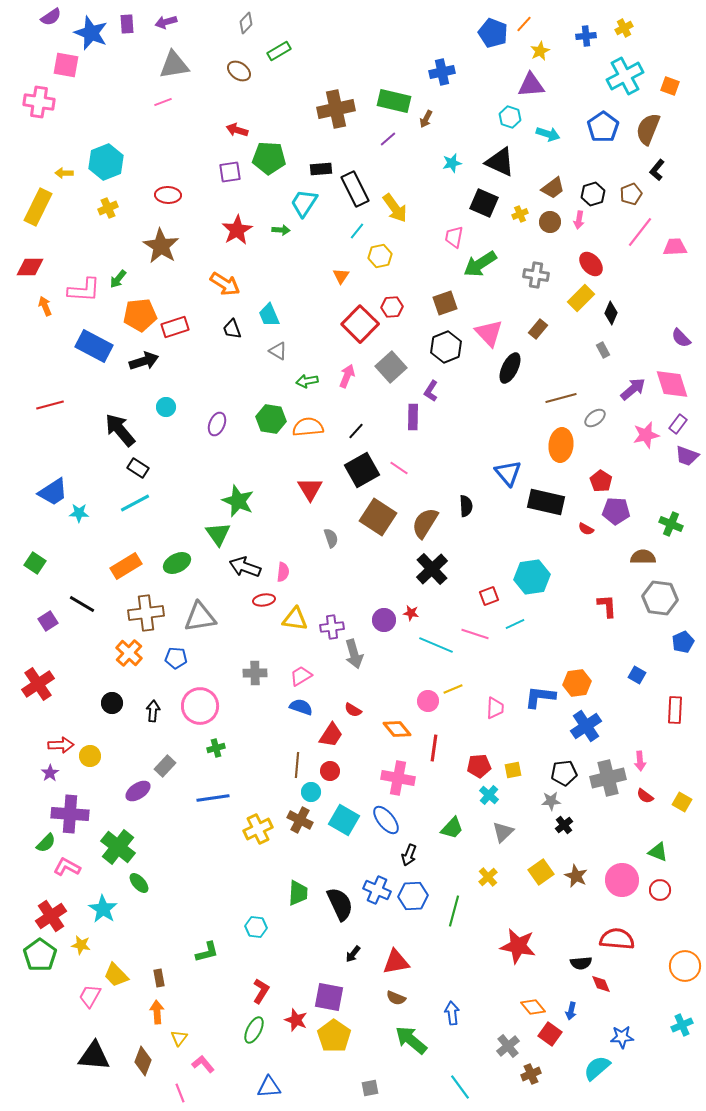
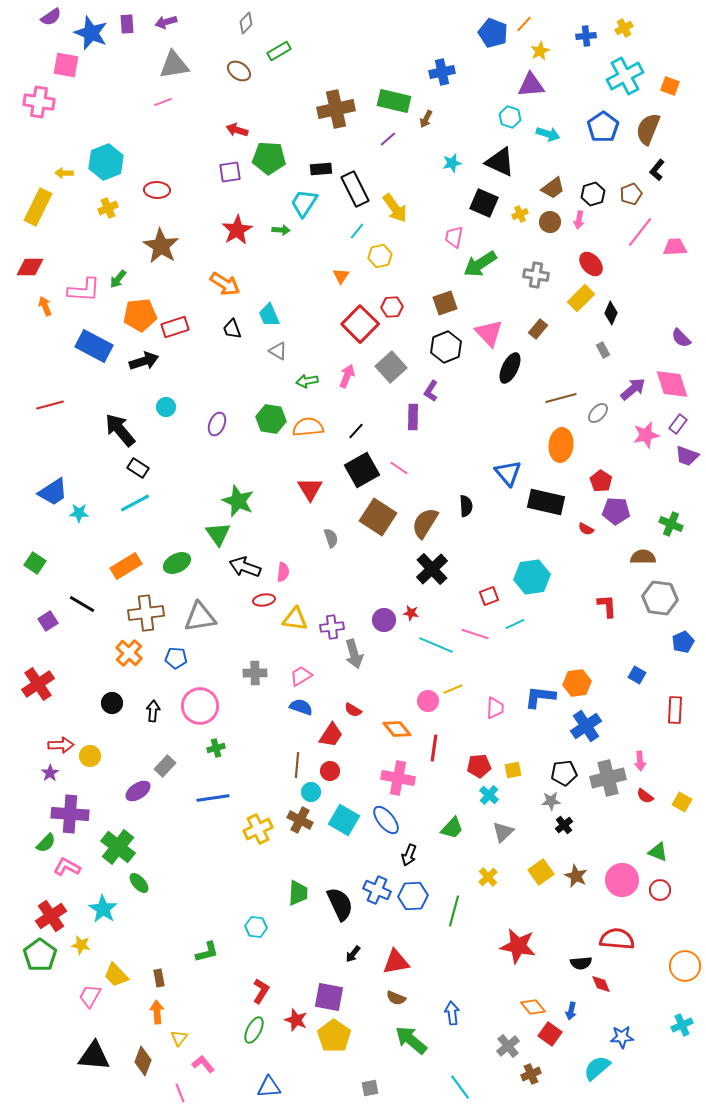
red ellipse at (168, 195): moved 11 px left, 5 px up
gray ellipse at (595, 418): moved 3 px right, 5 px up; rotated 10 degrees counterclockwise
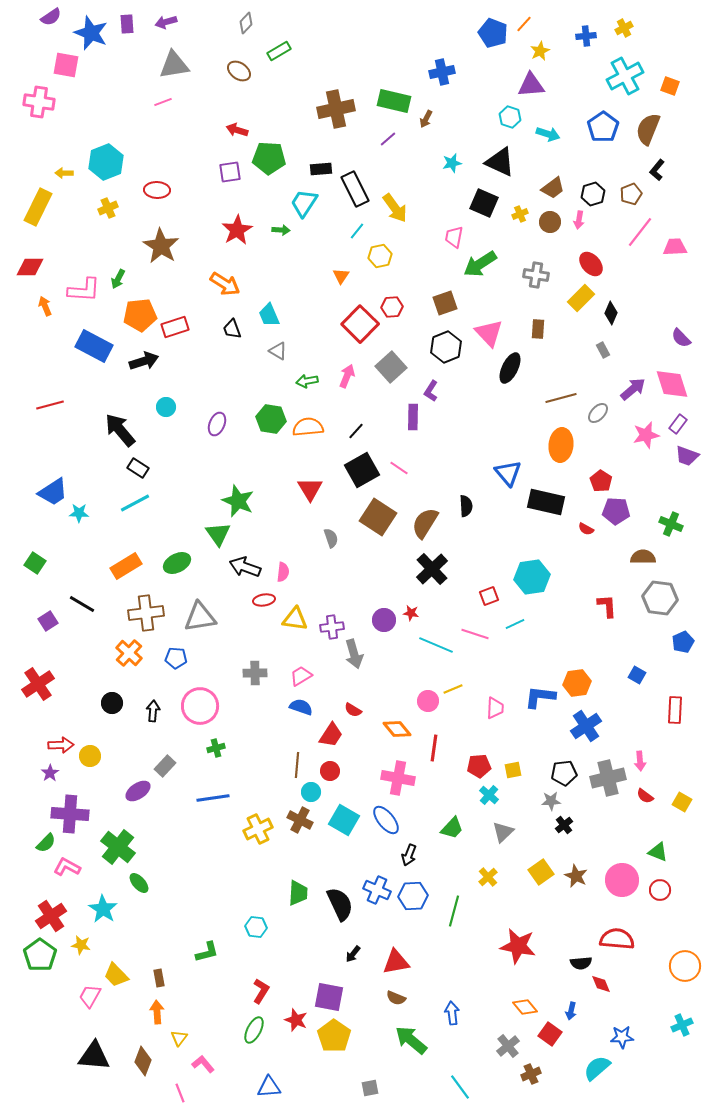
green arrow at (118, 279): rotated 12 degrees counterclockwise
brown rectangle at (538, 329): rotated 36 degrees counterclockwise
orange diamond at (533, 1007): moved 8 px left
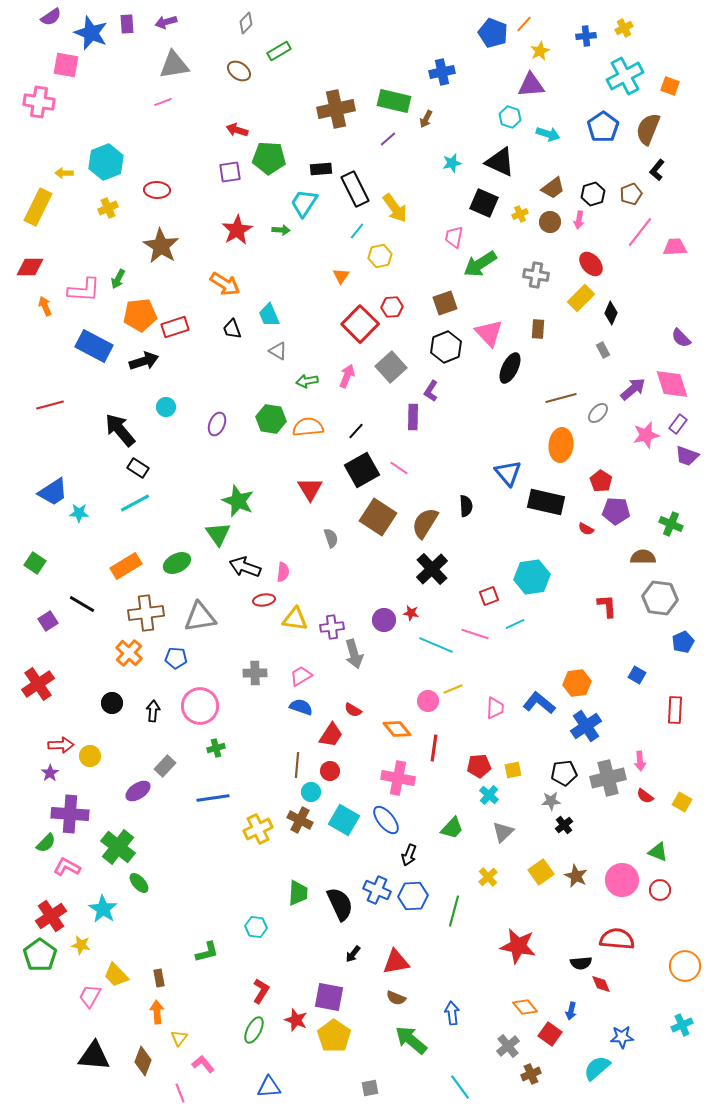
blue L-shape at (540, 697): moved 1 px left, 6 px down; rotated 32 degrees clockwise
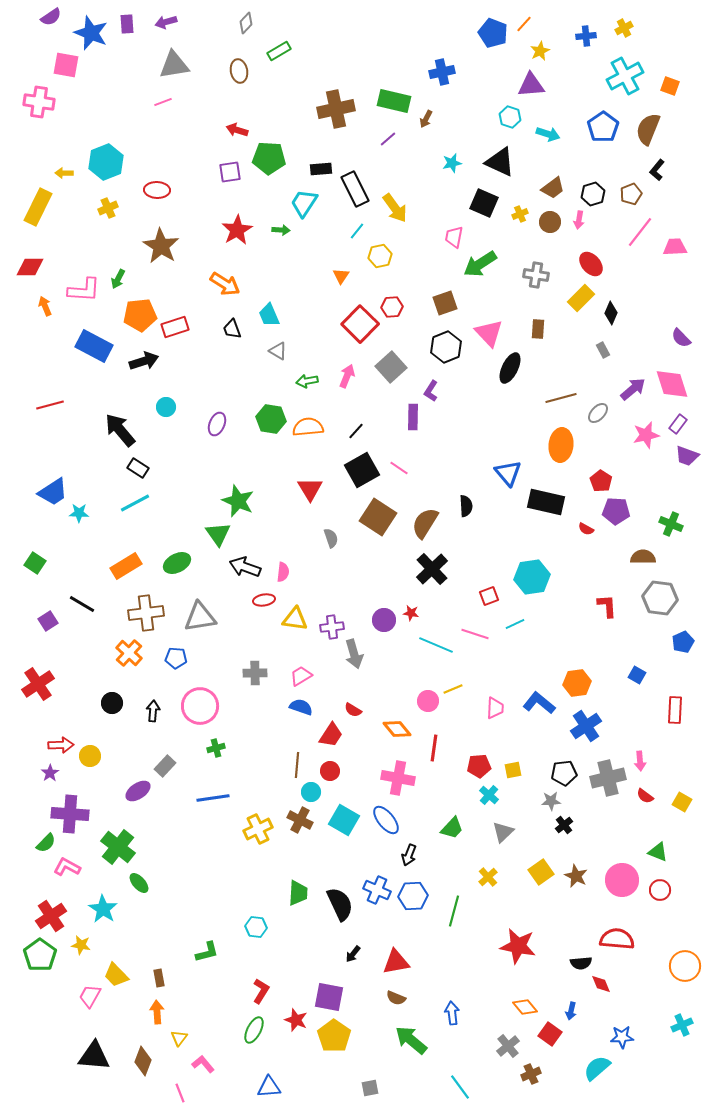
brown ellipse at (239, 71): rotated 45 degrees clockwise
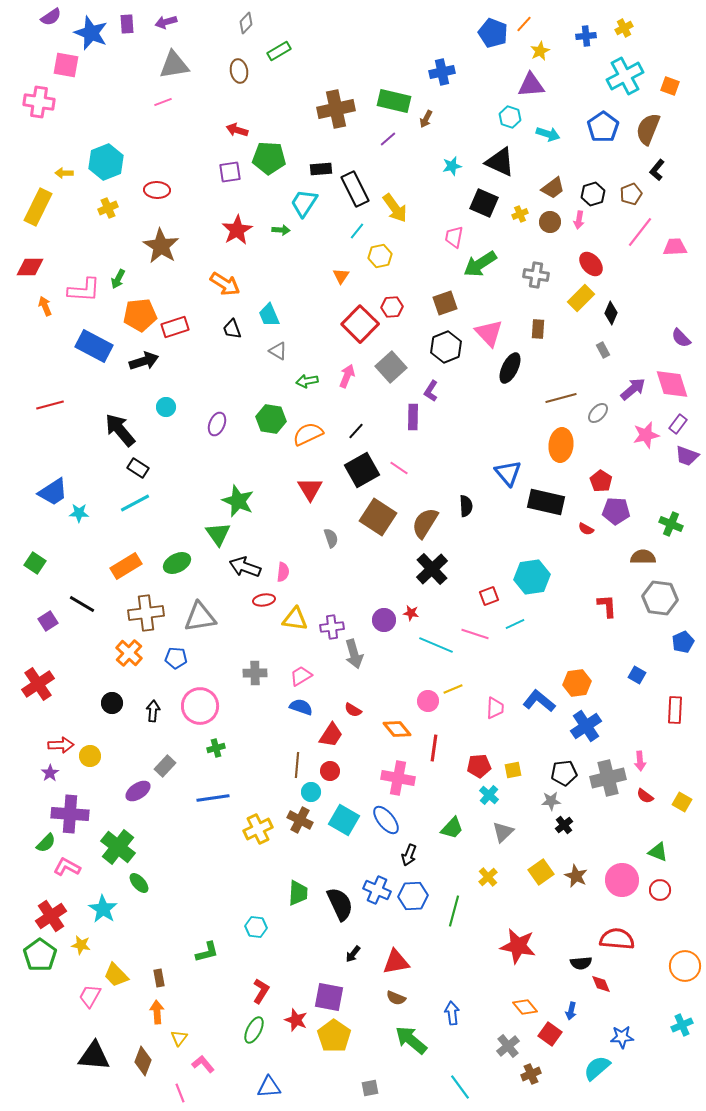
cyan star at (452, 163): moved 3 px down
orange semicircle at (308, 427): moved 7 px down; rotated 20 degrees counterclockwise
blue L-shape at (539, 703): moved 2 px up
